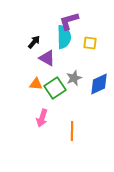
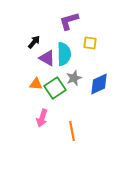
cyan semicircle: moved 17 px down
orange line: rotated 12 degrees counterclockwise
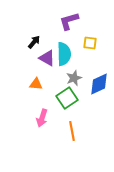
green square: moved 12 px right, 10 px down
